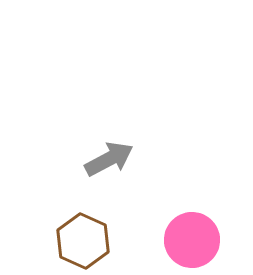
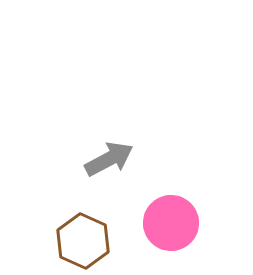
pink circle: moved 21 px left, 17 px up
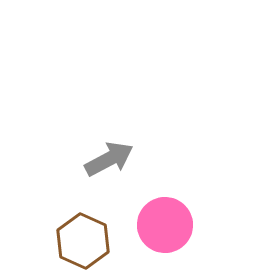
pink circle: moved 6 px left, 2 px down
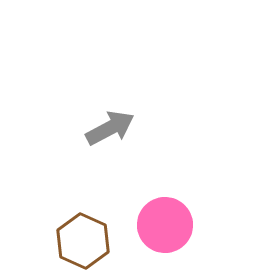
gray arrow: moved 1 px right, 31 px up
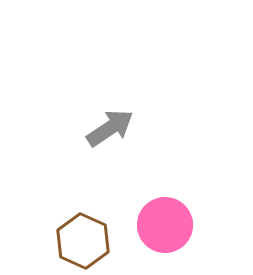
gray arrow: rotated 6 degrees counterclockwise
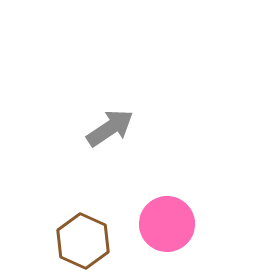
pink circle: moved 2 px right, 1 px up
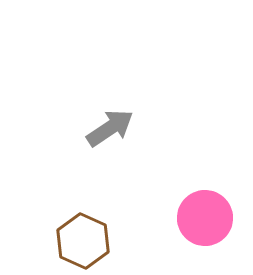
pink circle: moved 38 px right, 6 px up
